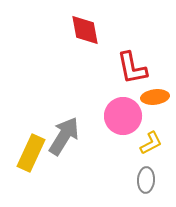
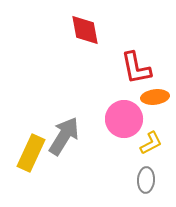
red L-shape: moved 4 px right
pink circle: moved 1 px right, 3 px down
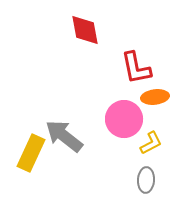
gray arrow: rotated 84 degrees counterclockwise
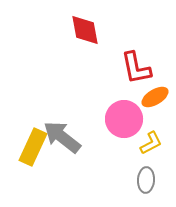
orange ellipse: rotated 24 degrees counterclockwise
gray arrow: moved 2 px left, 1 px down
yellow rectangle: moved 2 px right, 6 px up
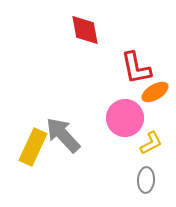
orange ellipse: moved 5 px up
pink circle: moved 1 px right, 1 px up
gray arrow: moved 1 px right, 2 px up; rotated 9 degrees clockwise
